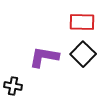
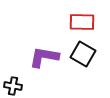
black square: rotated 15 degrees counterclockwise
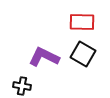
purple L-shape: rotated 16 degrees clockwise
black cross: moved 9 px right
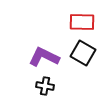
black square: moved 1 px up
black cross: moved 23 px right
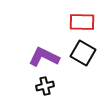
black cross: rotated 24 degrees counterclockwise
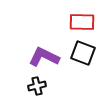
black square: rotated 10 degrees counterclockwise
black cross: moved 8 px left
